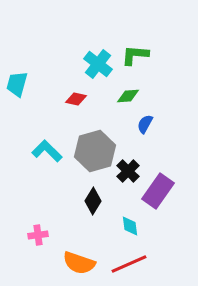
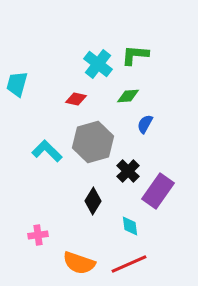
gray hexagon: moved 2 px left, 9 px up
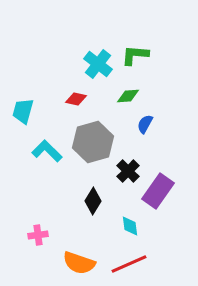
cyan trapezoid: moved 6 px right, 27 px down
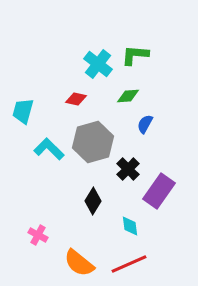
cyan L-shape: moved 2 px right, 2 px up
black cross: moved 2 px up
purple rectangle: moved 1 px right
pink cross: rotated 36 degrees clockwise
orange semicircle: rotated 20 degrees clockwise
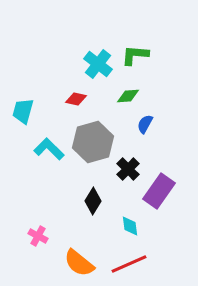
pink cross: moved 1 px down
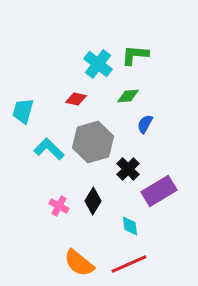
purple rectangle: rotated 24 degrees clockwise
pink cross: moved 21 px right, 30 px up
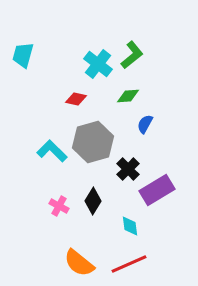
green L-shape: moved 3 px left; rotated 136 degrees clockwise
cyan trapezoid: moved 56 px up
cyan L-shape: moved 3 px right, 2 px down
purple rectangle: moved 2 px left, 1 px up
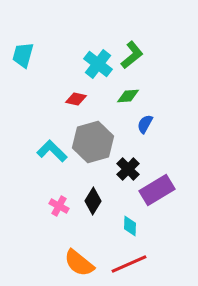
cyan diamond: rotated 10 degrees clockwise
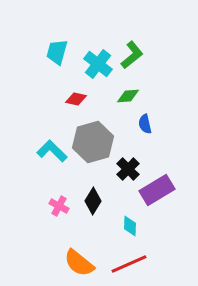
cyan trapezoid: moved 34 px right, 3 px up
blue semicircle: rotated 42 degrees counterclockwise
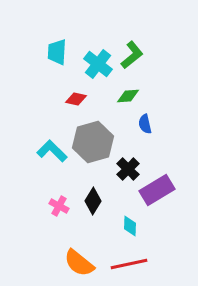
cyan trapezoid: rotated 12 degrees counterclockwise
red line: rotated 12 degrees clockwise
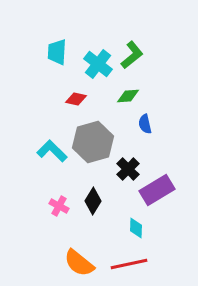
cyan diamond: moved 6 px right, 2 px down
